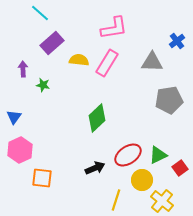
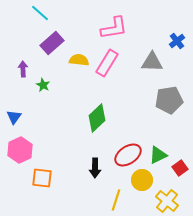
green star: rotated 16 degrees clockwise
black arrow: rotated 114 degrees clockwise
yellow cross: moved 5 px right
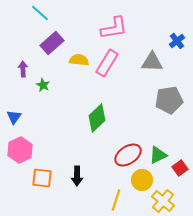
black arrow: moved 18 px left, 8 px down
yellow cross: moved 4 px left
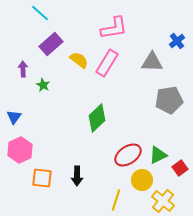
purple rectangle: moved 1 px left, 1 px down
yellow semicircle: rotated 30 degrees clockwise
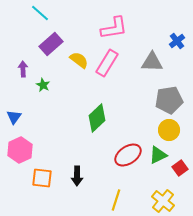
yellow circle: moved 27 px right, 50 px up
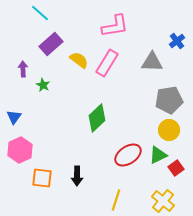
pink L-shape: moved 1 px right, 2 px up
red square: moved 4 px left
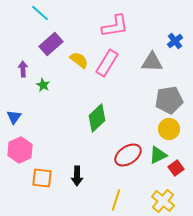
blue cross: moved 2 px left
yellow circle: moved 1 px up
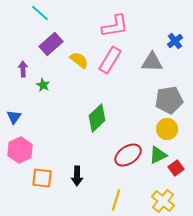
pink rectangle: moved 3 px right, 3 px up
yellow circle: moved 2 px left
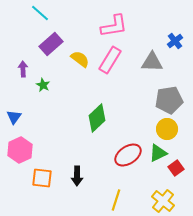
pink L-shape: moved 1 px left
yellow semicircle: moved 1 px right, 1 px up
green triangle: moved 2 px up
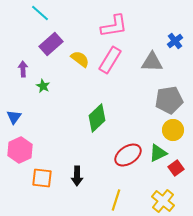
green star: moved 1 px down
yellow circle: moved 6 px right, 1 px down
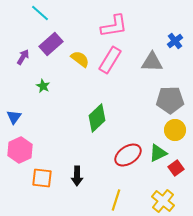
purple arrow: moved 12 px up; rotated 35 degrees clockwise
gray pentagon: moved 1 px right; rotated 8 degrees clockwise
yellow circle: moved 2 px right
